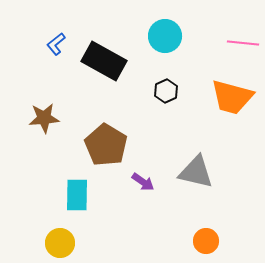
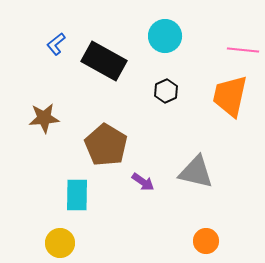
pink line: moved 7 px down
orange trapezoid: moved 2 px left, 1 px up; rotated 87 degrees clockwise
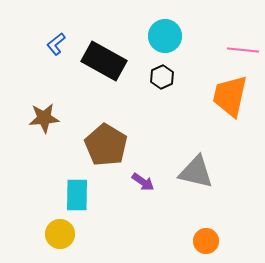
black hexagon: moved 4 px left, 14 px up
yellow circle: moved 9 px up
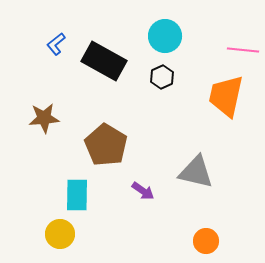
orange trapezoid: moved 4 px left
purple arrow: moved 9 px down
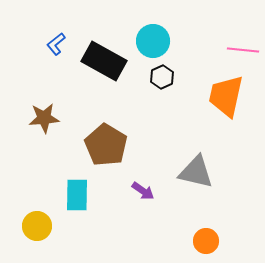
cyan circle: moved 12 px left, 5 px down
yellow circle: moved 23 px left, 8 px up
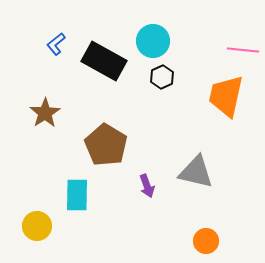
brown star: moved 1 px right, 5 px up; rotated 28 degrees counterclockwise
purple arrow: moved 4 px right, 5 px up; rotated 35 degrees clockwise
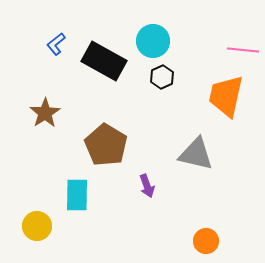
gray triangle: moved 18 px up
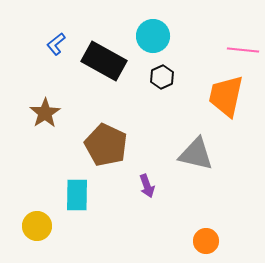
cyan circle: moved 5 px up
brown pentagon: rotated 6 degrees counterclockwise
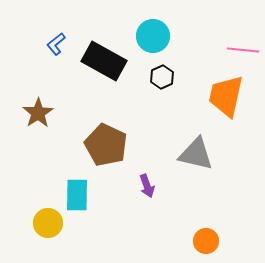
brown star: moved 7 px left
yellow circle: moved 11 px right, 3 px up
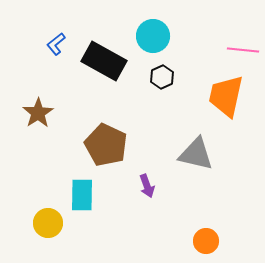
cyan rectangle: moved 5 px right
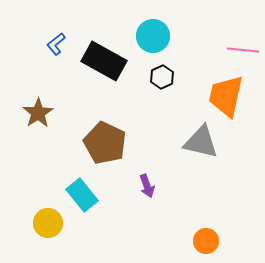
brown pentagon: moved 1 px left, 2 px up
gray triangle: moved 5 px right, 12 px up
cyan rectangle: rotated 40 degrees counterclockwise
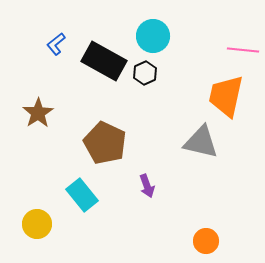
black hexagon: moved 17 px left, 4 px up
yellow circle: moved 11 px left, 1 px down
